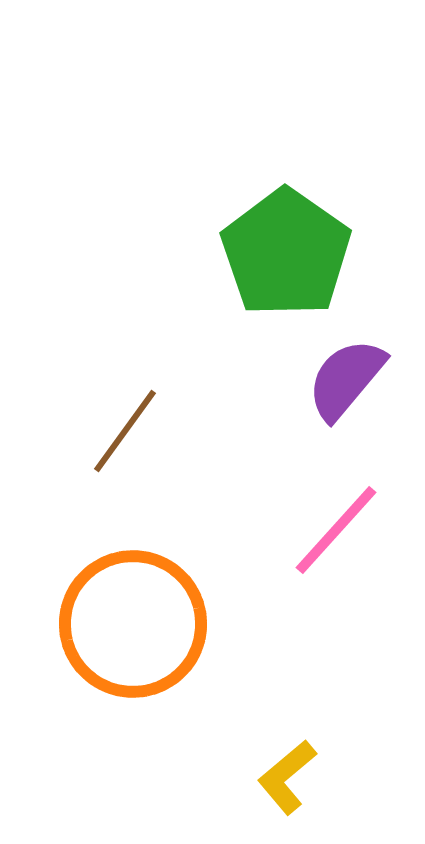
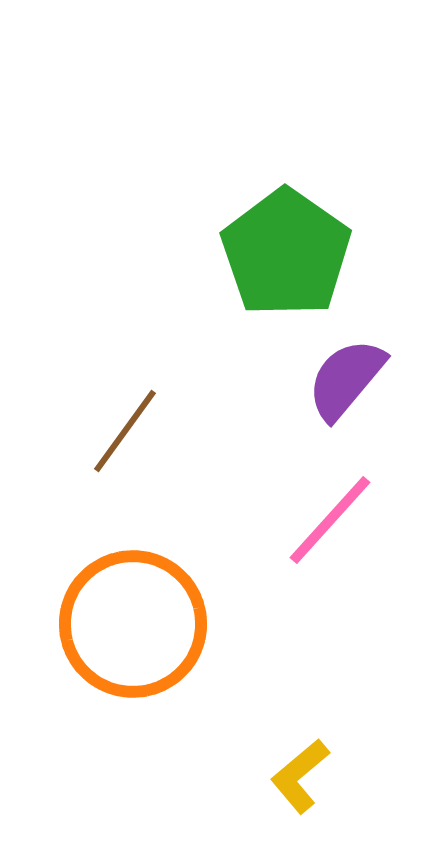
pink line: moved 6 px left, 10 px up
yellow L-shape: moved 13 px right, 1 px up
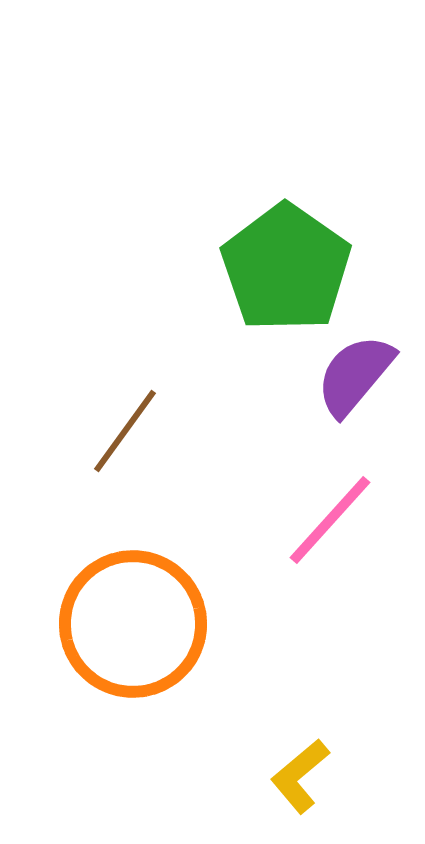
green pentagon: moved 15 px down
purple semicircle: moved 9 px right, 4 px up
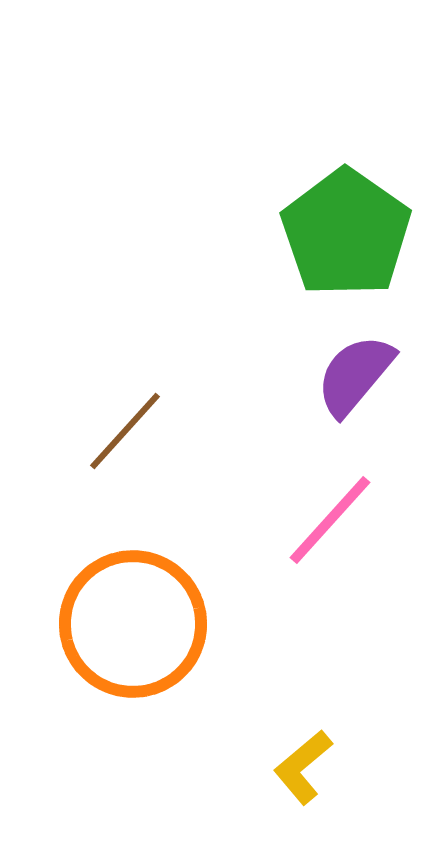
green pentagon: moved 60 px right, 35 px up
brown line: rotated 6 degrees clockwise
yellow L-shape: moved 3 px right, 9 px up
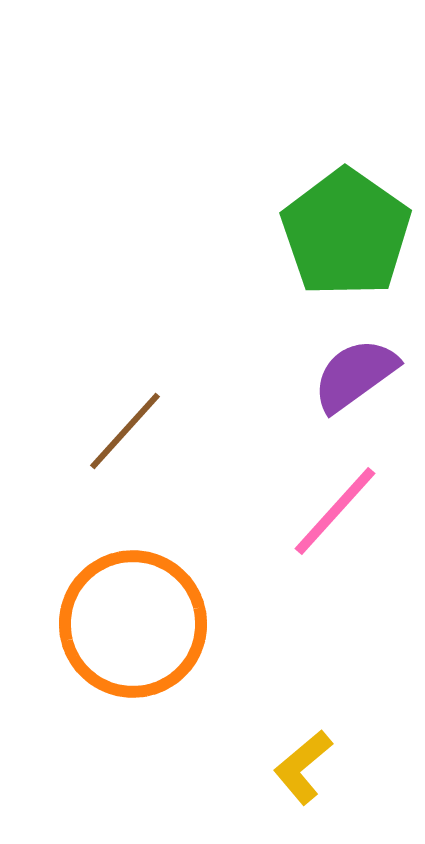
purple semicircle: rotated 14 degrees clockwise
pink line: moved 5 px right, 9 px up
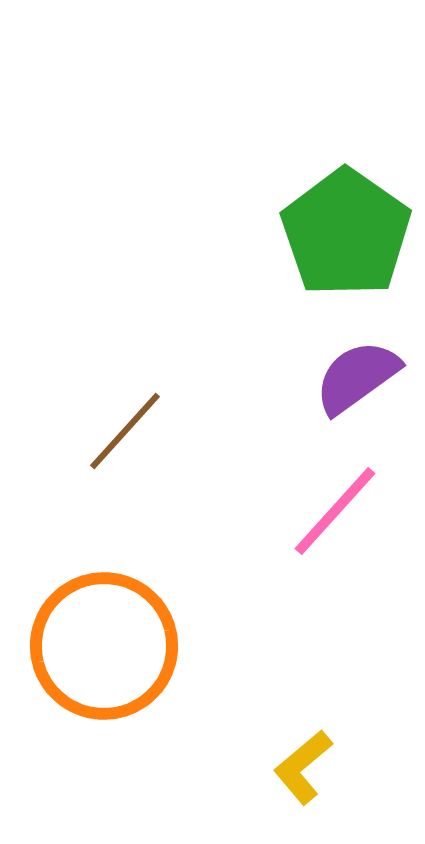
purple semicircle: moved 2 px right, 2 px down
orange circle: moved 29 px left, 22 px down
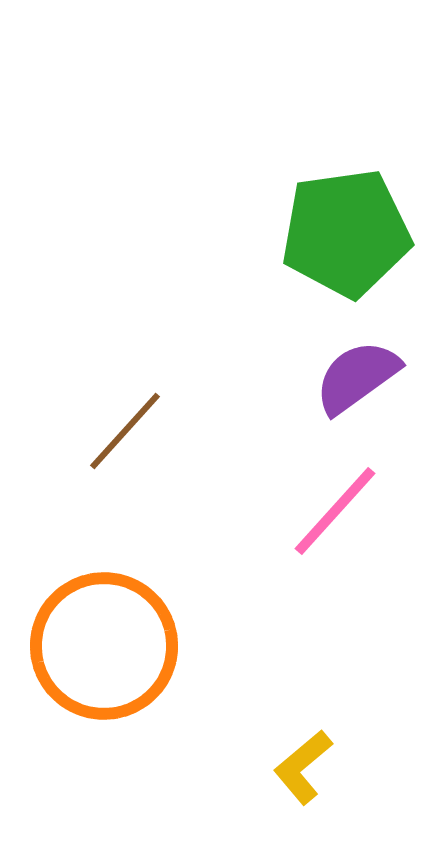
green pentagon: rotated 29 degrees clockwise
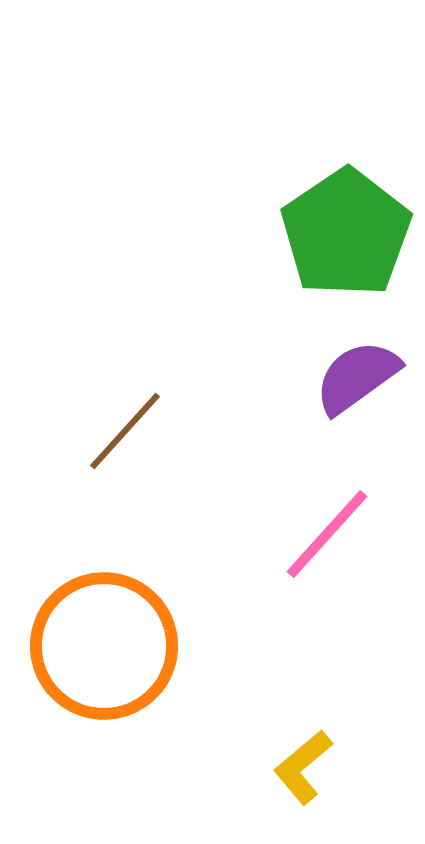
green pentagon: rotated 26 degrees counterclockwise
pink line: moved 8 px left, 23 px down
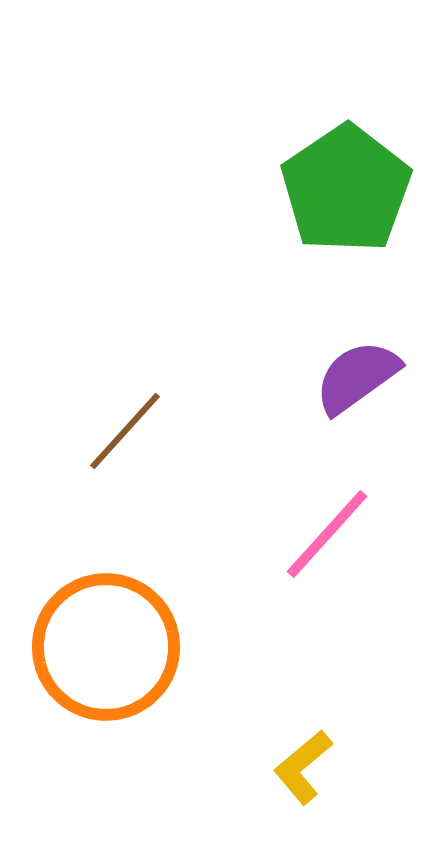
green pentagon: moved 44 px up
orange circle: moved 2 px right, 1 px down
